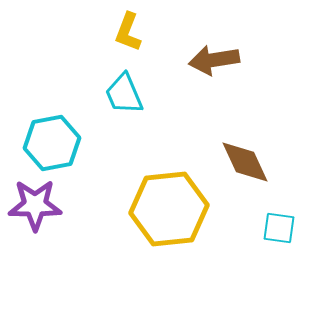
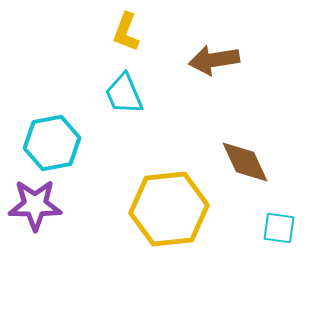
yellow L-shape: moved 2 px left
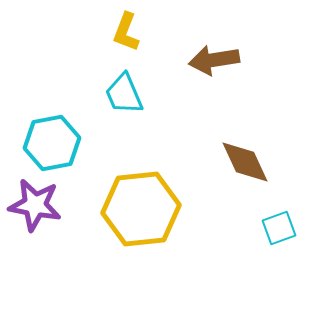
purple star: rotated 10 degrees clockwise
yellow hexagon: moved 28 px left
cyan square: rotated 28 degrees counterclockwise
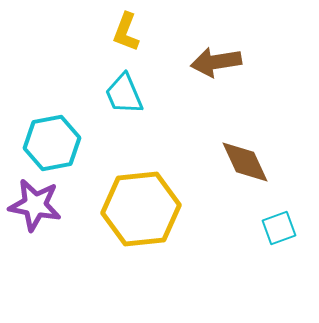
brown arrow: moved 2 px right, 2 px down
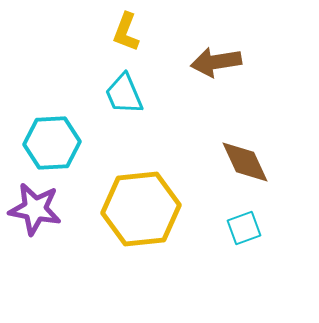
cyan hexagon: rotated 8 degrees clockwise
purple star: moved 4 px down
cyan square: moved 35 px left
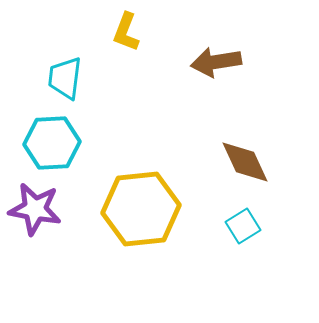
cyan trapezoid: moved 59 px left, 16 px up; rotated 30 degrees clockwise
cyan square: moved 1 px left, 2 px up; rotated 12 degrees counterclockwise
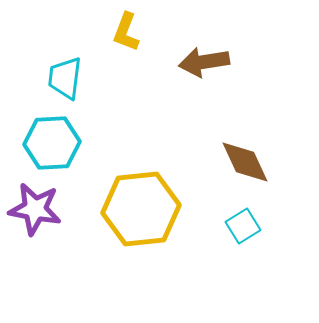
brown arrow: moved 12 px left
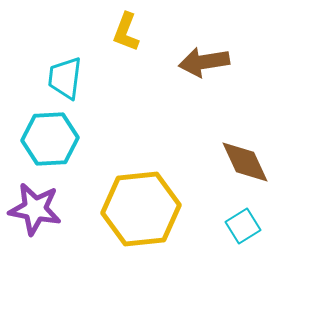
cyan hexagon: moved 2 px left, 4 px up
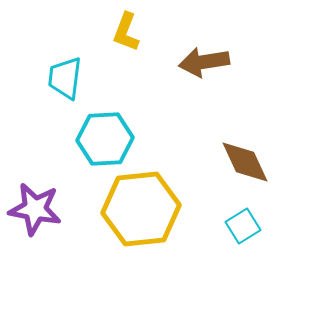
cyan hexagon: moved 55 px right
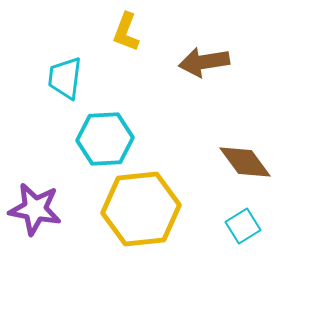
brown diamond: rotated 12 degrees counterclockwise
